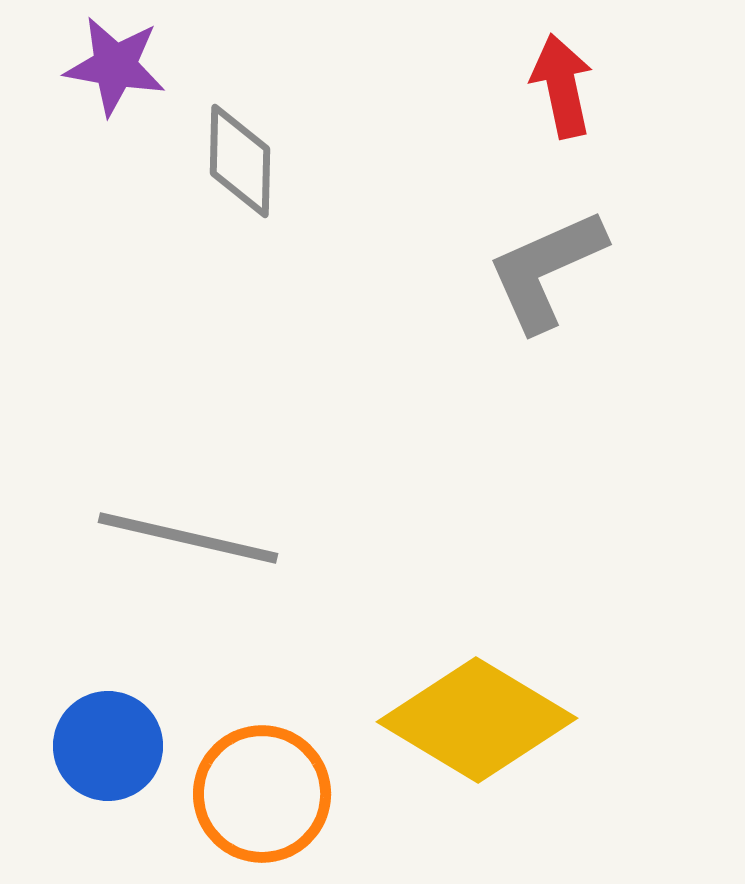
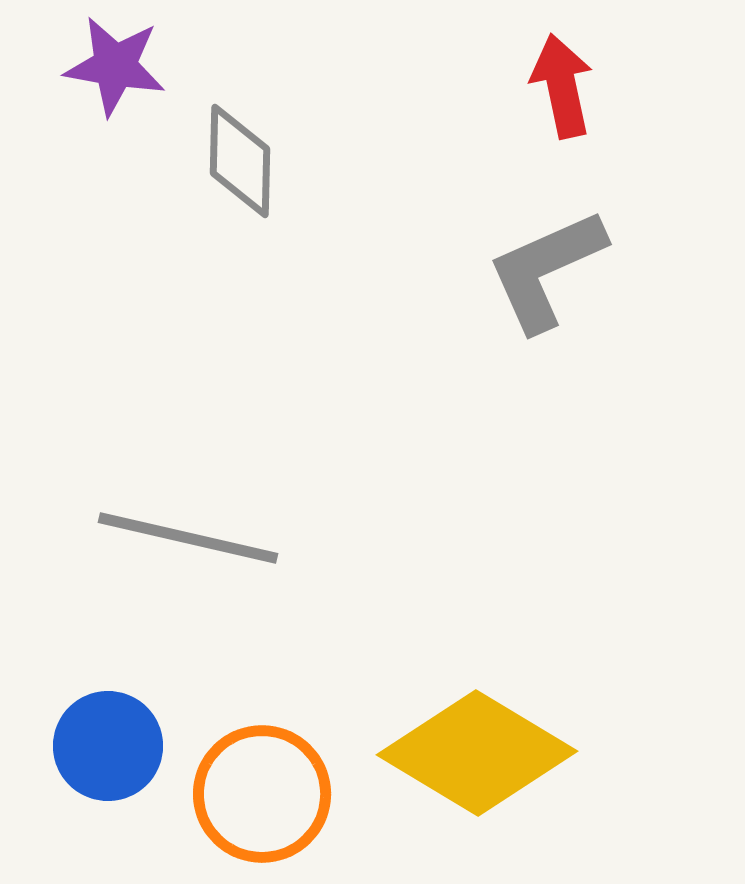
yellow diamond: moved 33 px down
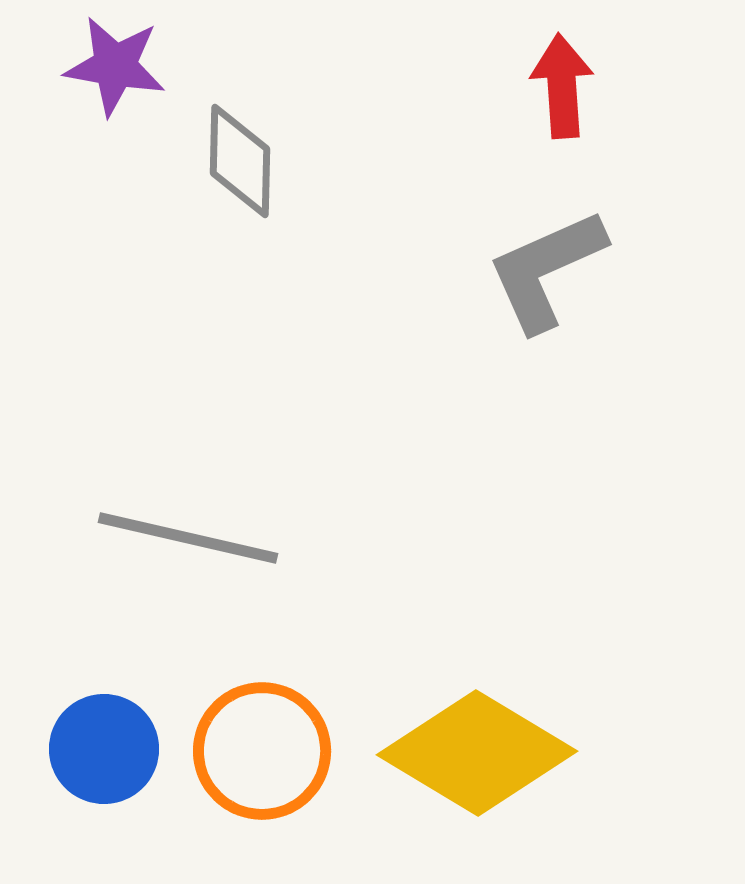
red arrow: rotated 8 degrees clockwise
blue circle: moved 4 px left, 3 px down
orange circle: moved 43 px up
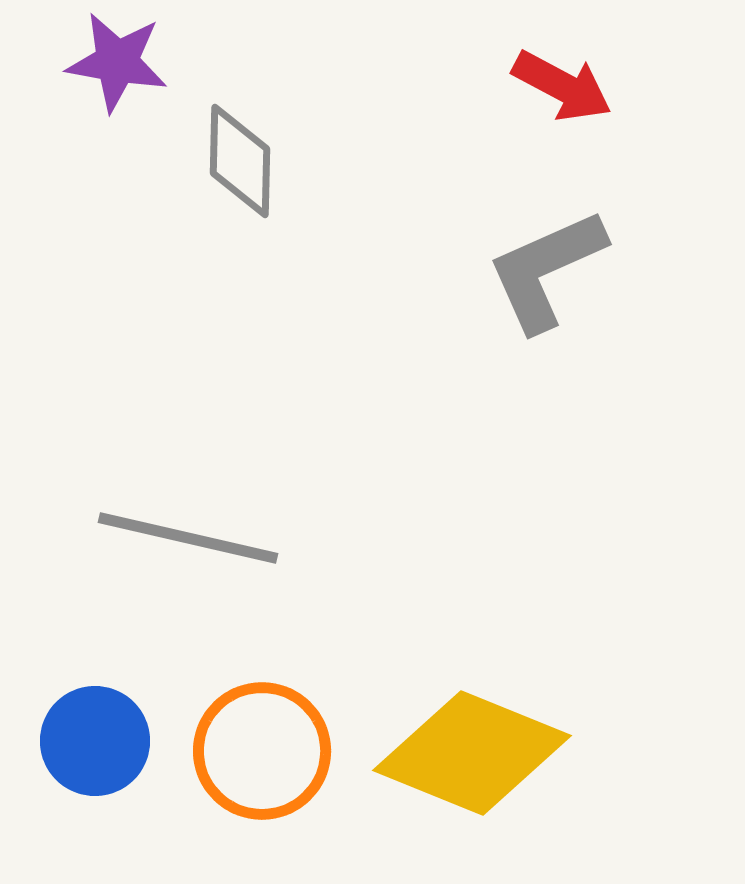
purple star: moved 2 px right, 4 px up
red arrow: rotated 122 degrees clockwise
blue circle: moved 9 px left, 8 px up
yellow diamond: moved 5 px left; rotated 9 degrees counterclockwise
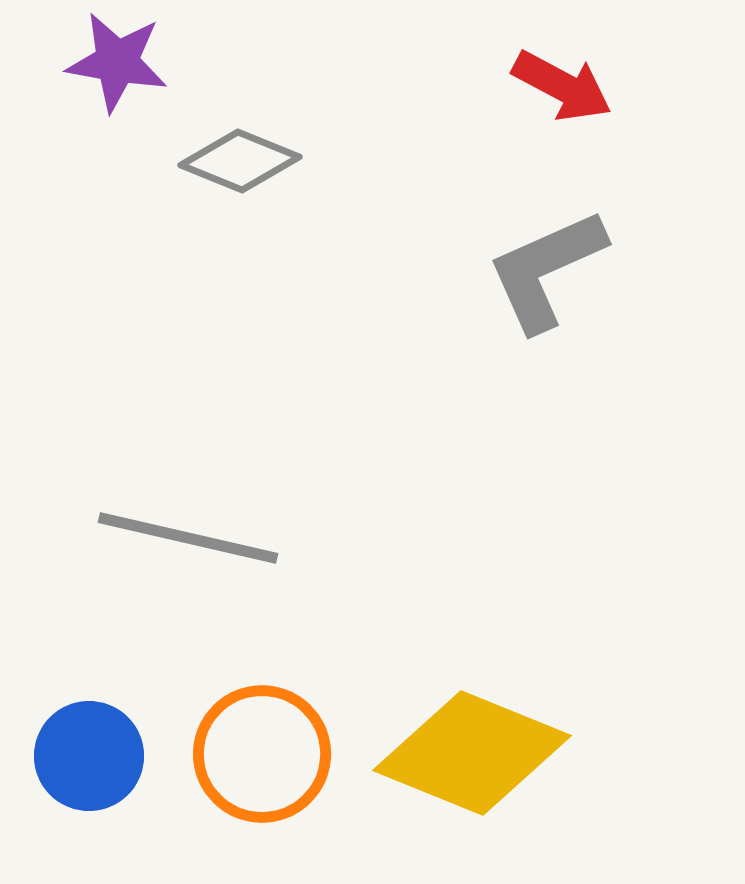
gray diamond: rotated 69 degrees counterclockwise
blue circle: moved 6 px left, 15 px down
orange circle: moved 3 px down
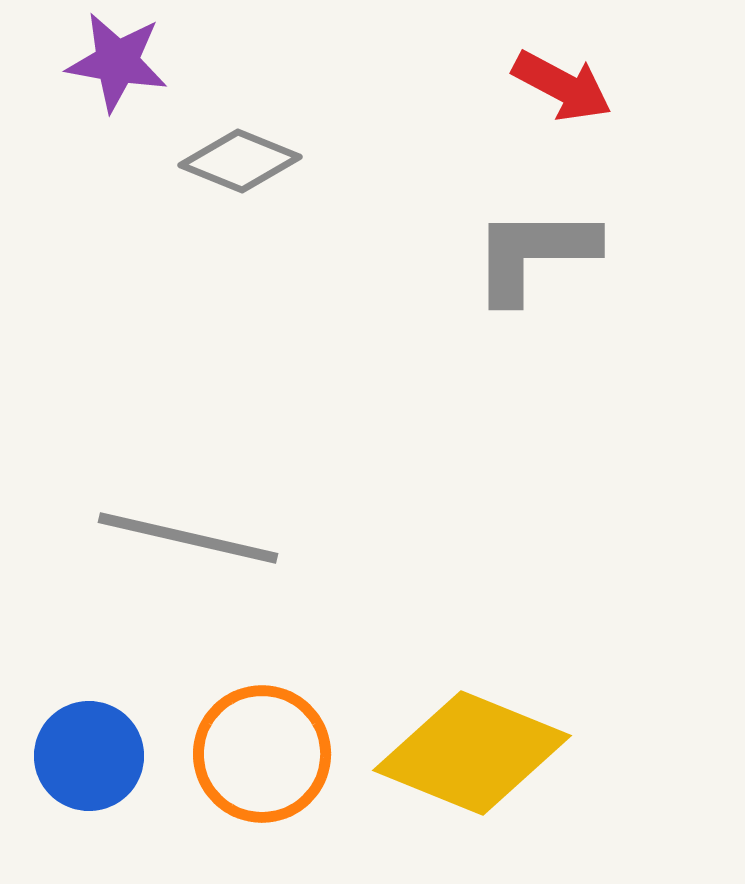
gray L-shape: moved 12 px left, 16 px up; rotated 24 degrees clockwise
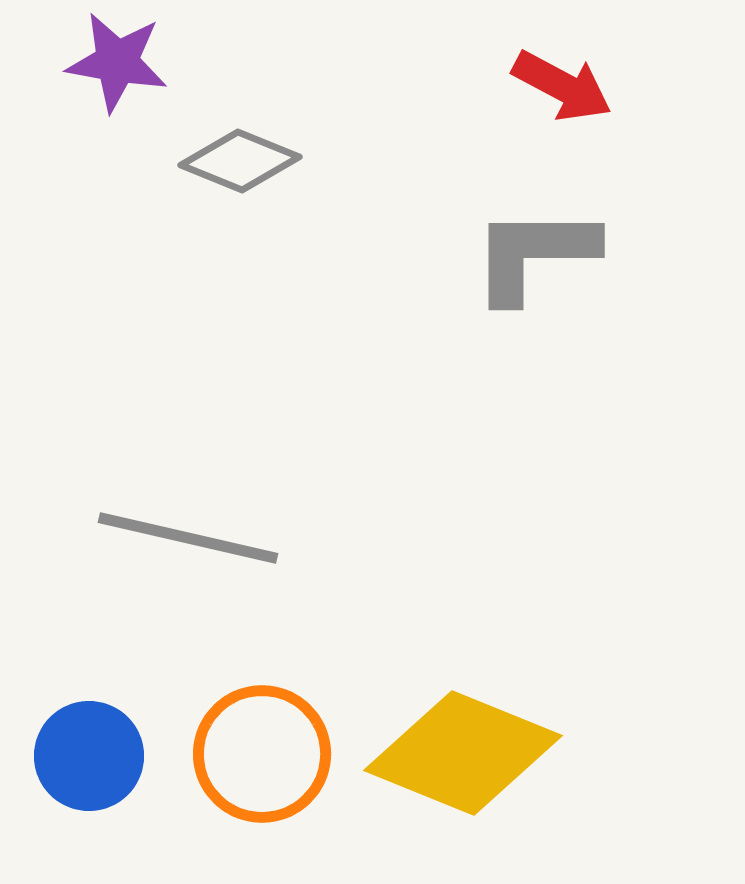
yellow diamond: moved 9 px left
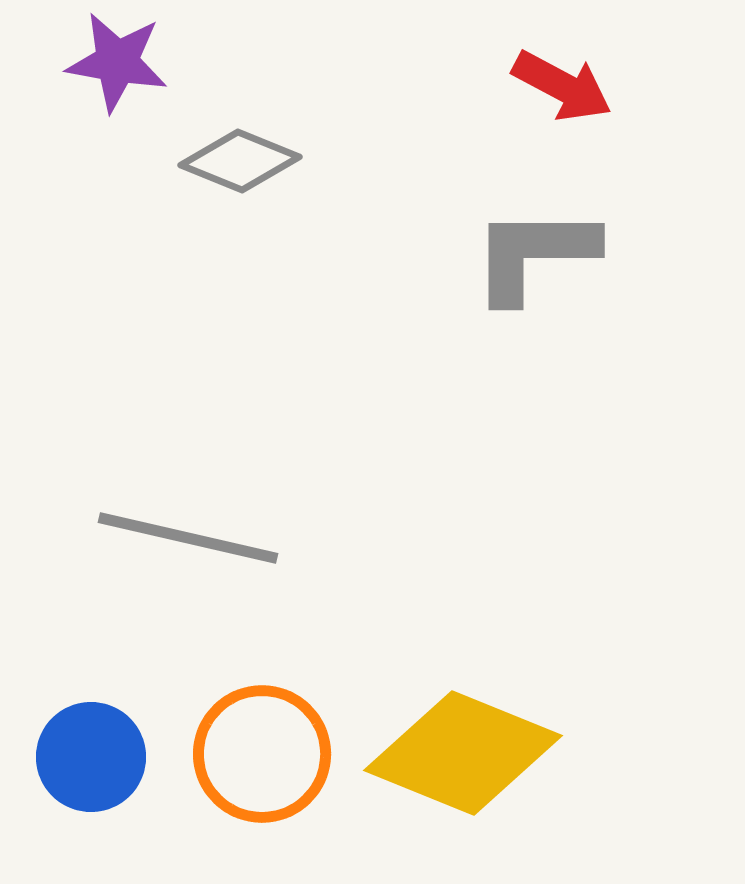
blue circle: moved 2 px right, 1 px down
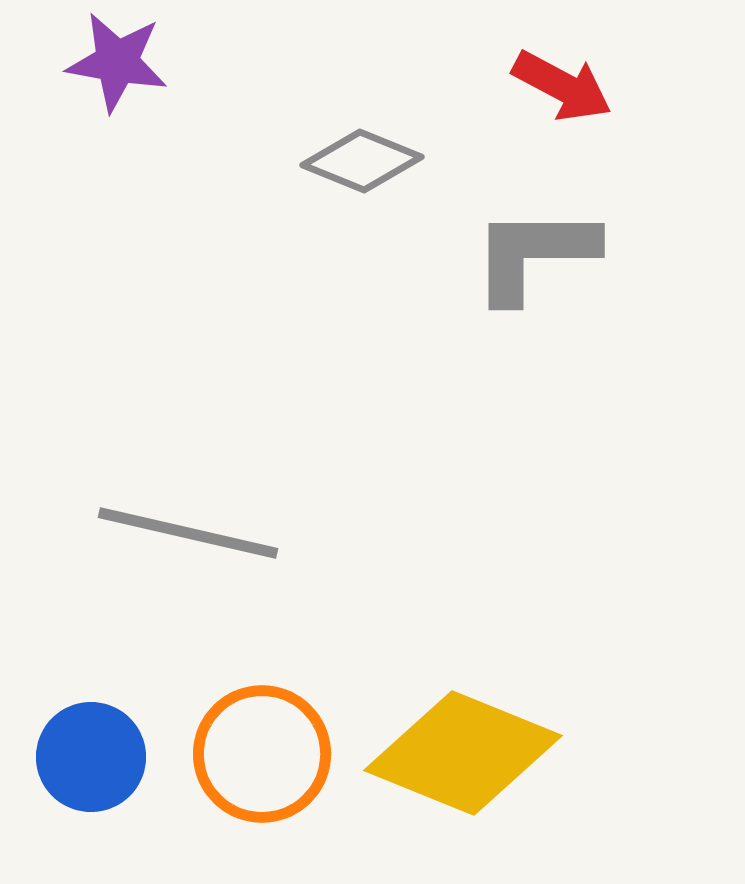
gray diamond: moved 122 px right
gray line: moved 5 px up
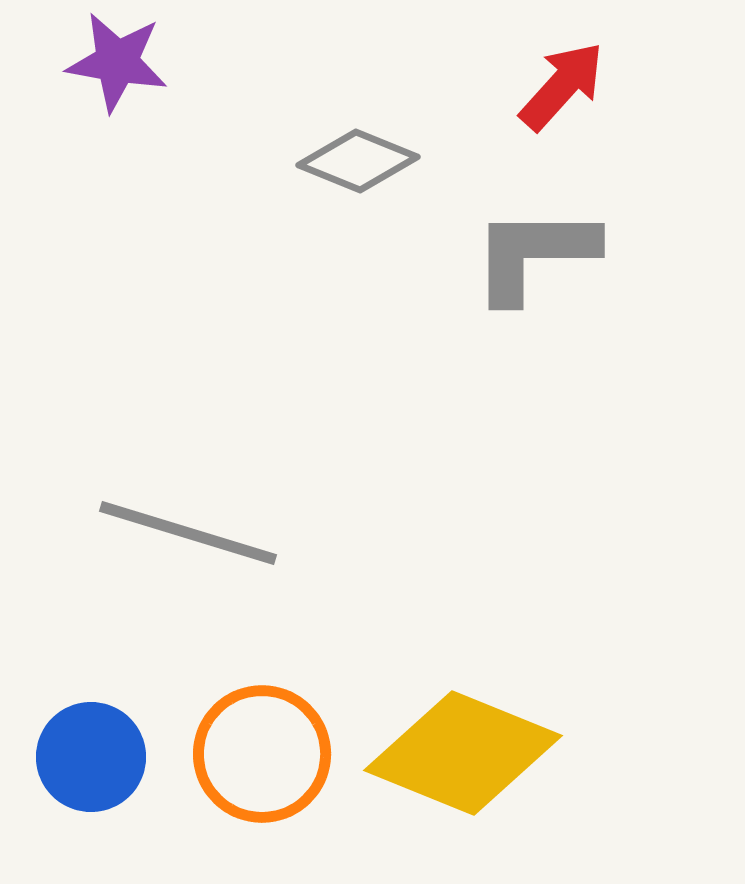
red arrow: rotated 76 degrees counterclockwise
gray diamond: moved 4 px left
gray line: rotated 4 degrees clockwise
